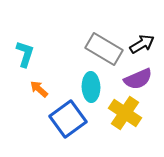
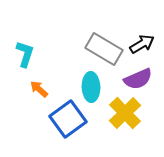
yellow cross: rotated 12 degrees clockwise
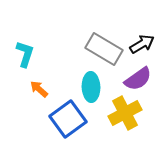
purple semicircle: rotated 12 degrees counterclockwise
yellow cross: rotated 16 degrees clockwise
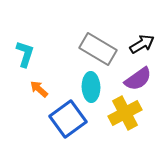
gray rectangle: moved 6 px left
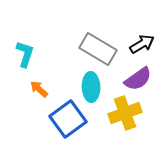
yellow cross: rotated 8 degrees clockwise
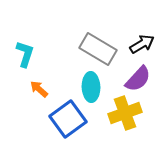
purple semicircle: rotated 12 degrees counterclockwise
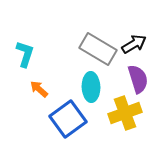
black arrow: moved 8 px left
purple semicircle: rotated 60 degrees counterclockwise
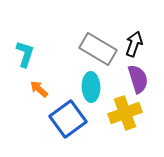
black arrow: rotated 40 degrees counterclockwise
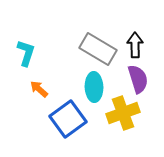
black arrow: moved 1 px right, 1 px down; rotated 20 degrees counterclockwise
cyan L-shape: moved 1 px right, 1 px up
cyan ellipse: moved 3 px right
yellow cross: moved 2 px left
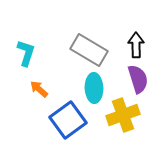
black arrow: moved 1 px right
gray rectangle: moved 9 px left, 1 px down
cyan ellipse: moved 1 px down
yellow cross: moved 2 px down
blue square: moved 1 px down
